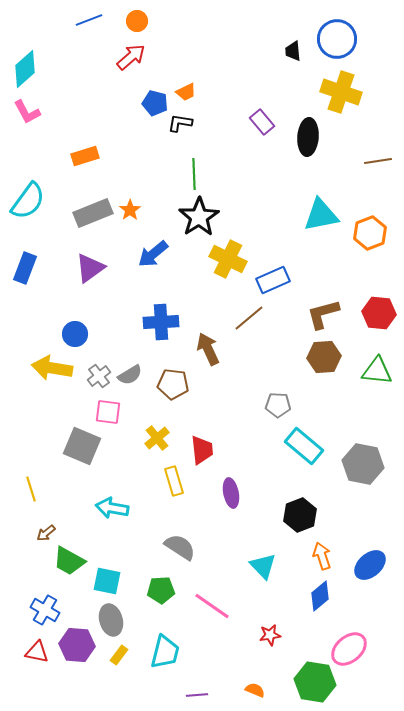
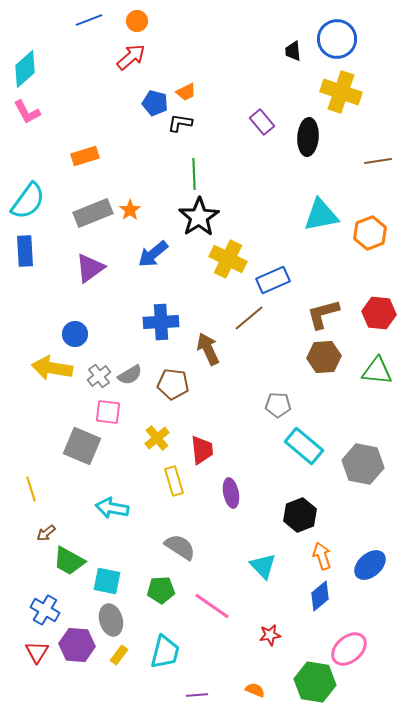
blue rectangle at (25, 268): moved 17 px up; rotated 24 degrees counterclockwise
red triangle at (37, 652): rotated 50 degrees clockwise
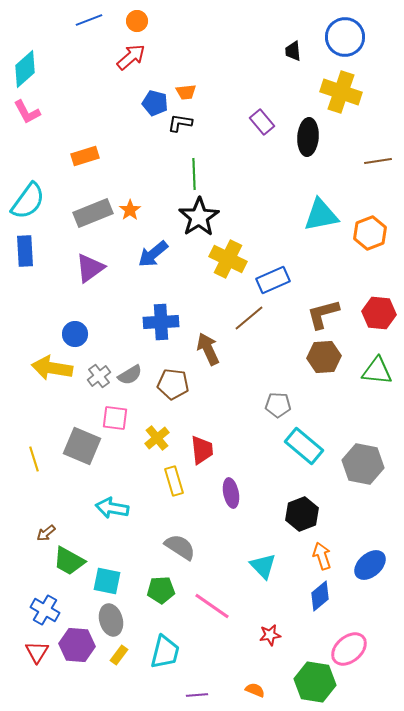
blue circle at (337, 39): moved 8 px right, 2 px up
orange trapezoid at (186, 92): rotated 20 degrees clockwise
pink square at (108, 412): moved 7 px right, 6 px down
yellow line at (31, 489): moved 3 px right, 30 px up
black hexagon at (300, 515): moved 2 px right, 1 px up
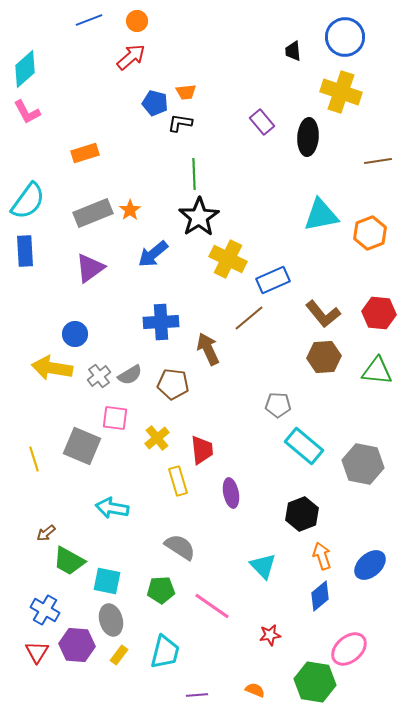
orange rectangle at (85, 156): moved 3 px up
brown L-shape at (323, 314): rotated 114 degrees counterclockwise
yellow rectangle at (174, 481): moved 4 px right
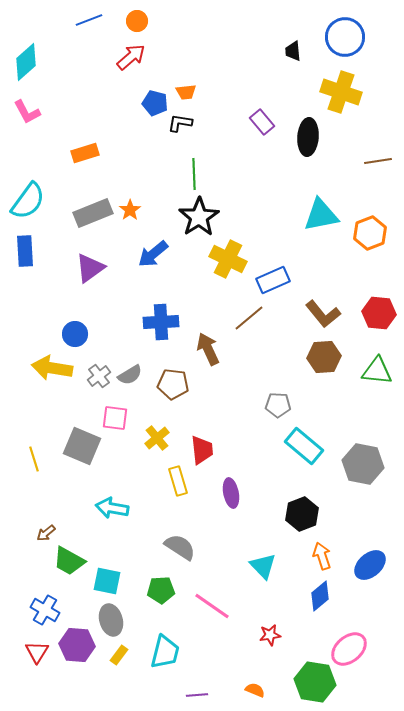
cyan diamond at (25, 69): moved 1 px right, 7 px up
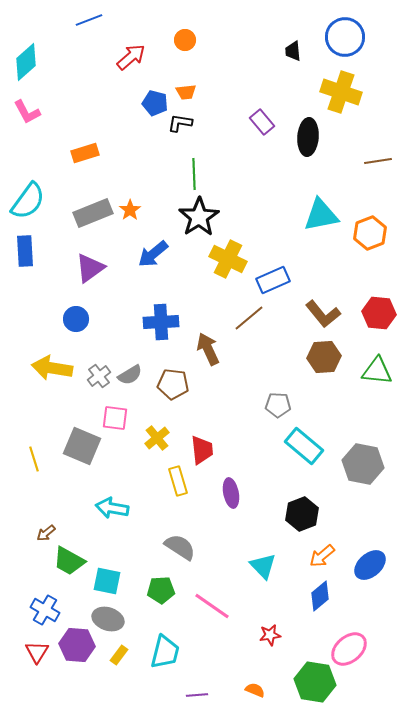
orange circle at (137, 21): moved 48 px right, 19 px down
blue circle at (75, 334): moved 1 px right, 15 px up
orange arrow at (322, 556): rotated 112 degrees counterclockwise
gray ellipse at (111, 620): moved 3 px left, 1 px up; rotated 56 degrees counterclockwise
